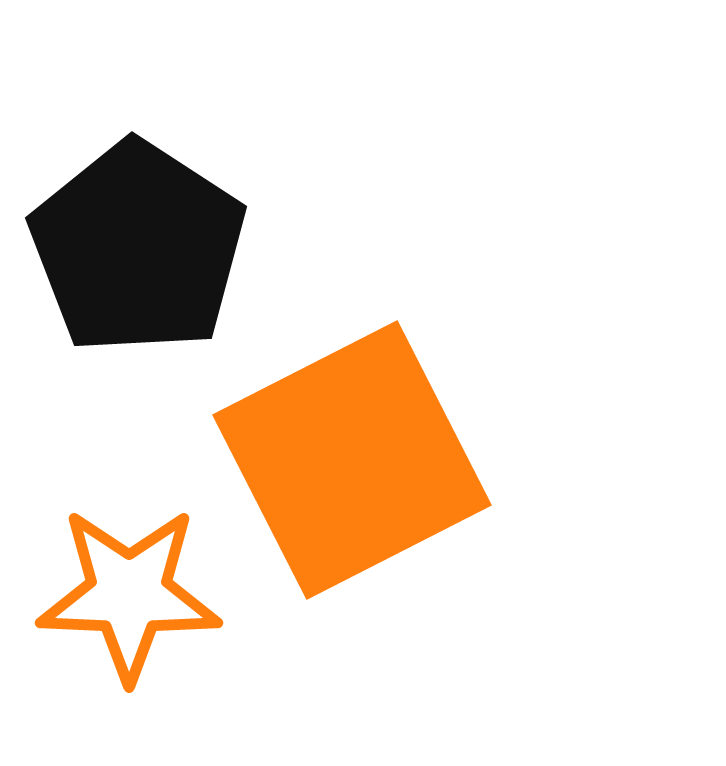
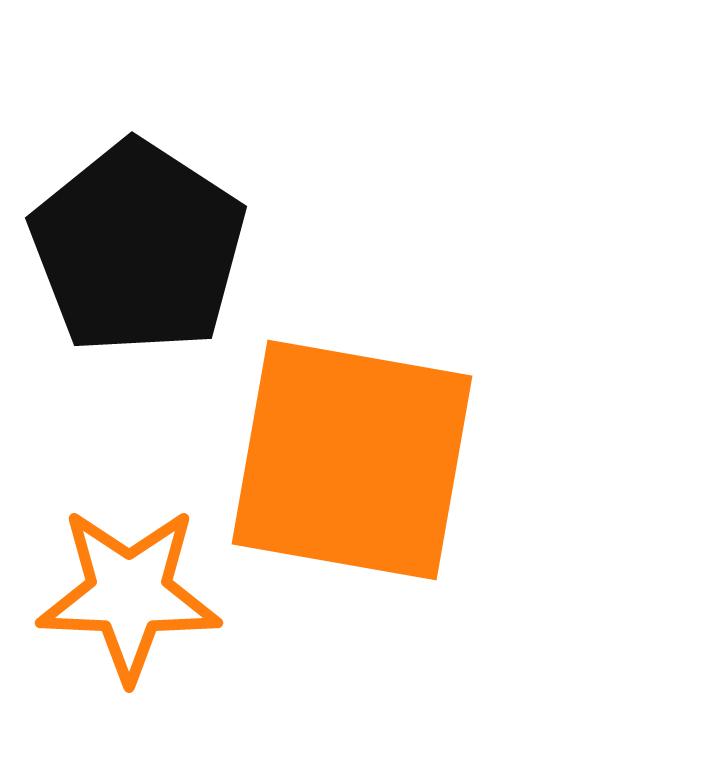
orange square: rotated 37 degrees clockwise
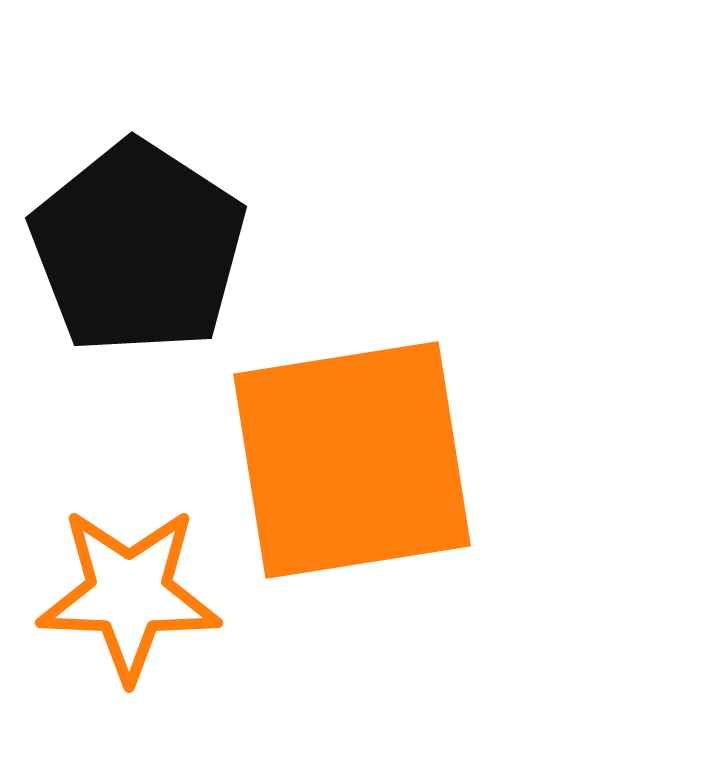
orange square: rotated 19 degrees counterclockwise
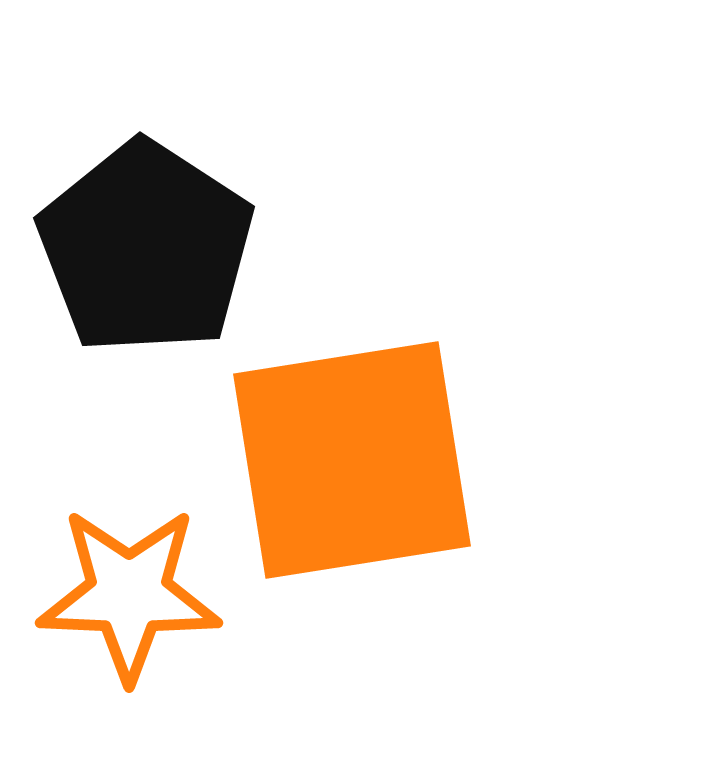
black pentagon: moved 8 px right
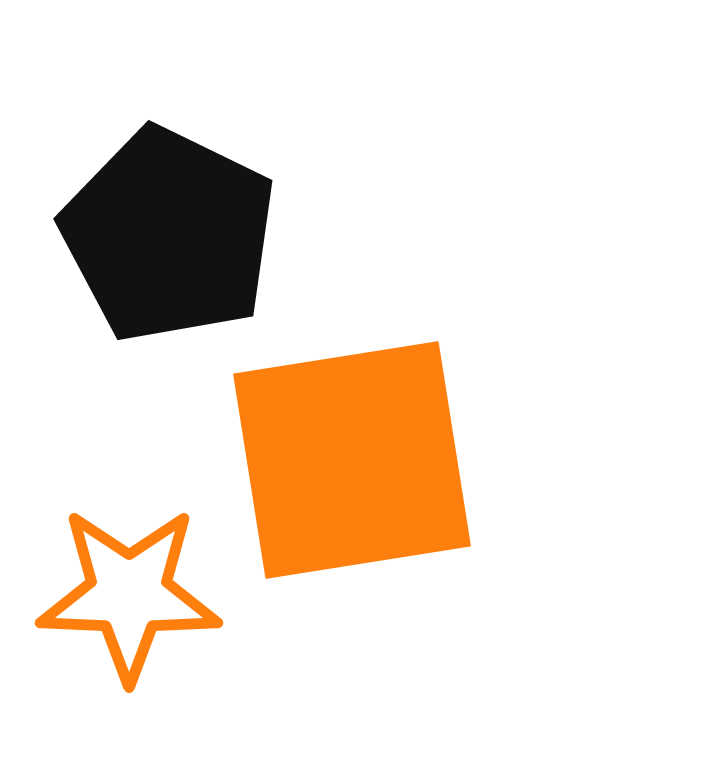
black pentagon: moved 23 px right, 13 px up; rotated 7 degrees counterclockwise
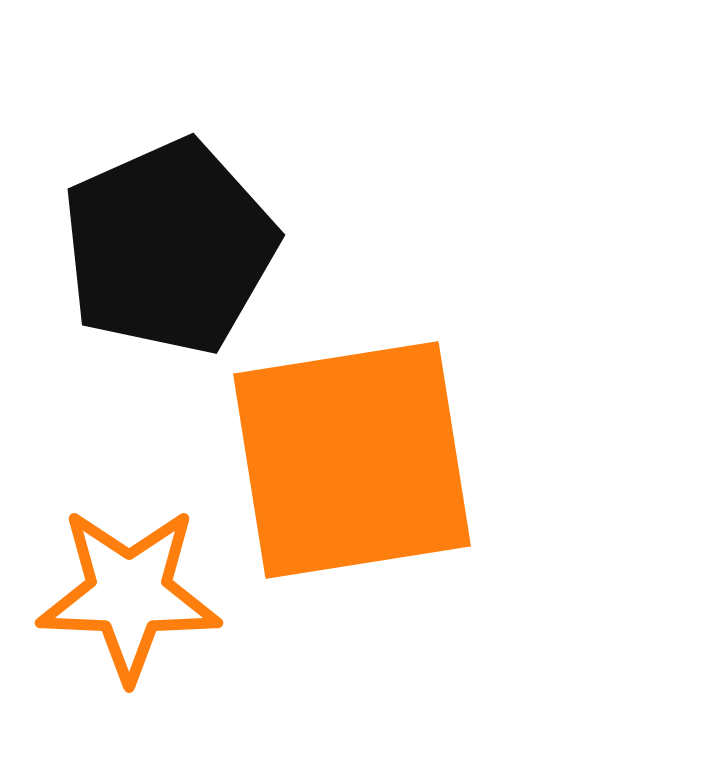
black pentagon: moved 12 px down; rotated 22 degrees clockwise
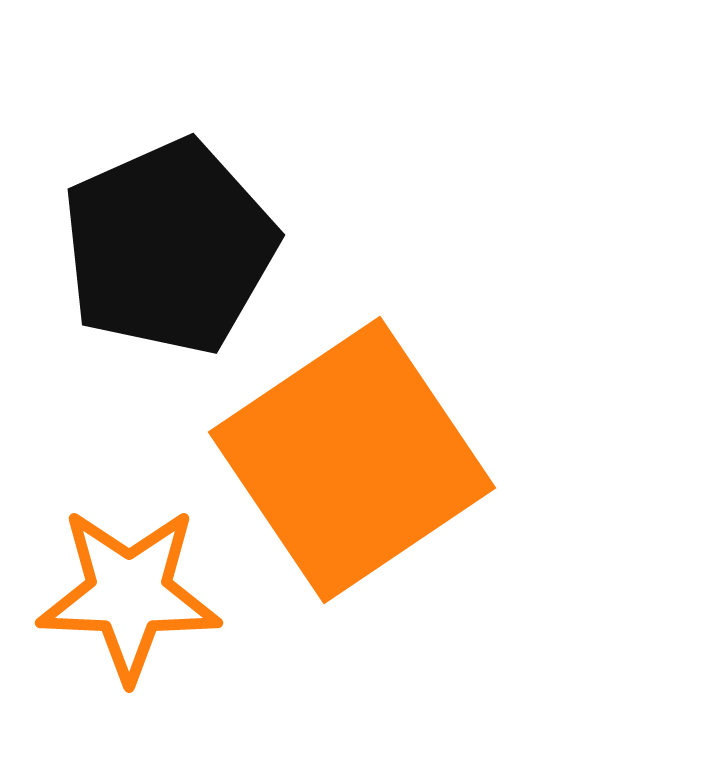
orange square: rotated 25 degrees counterclockwise
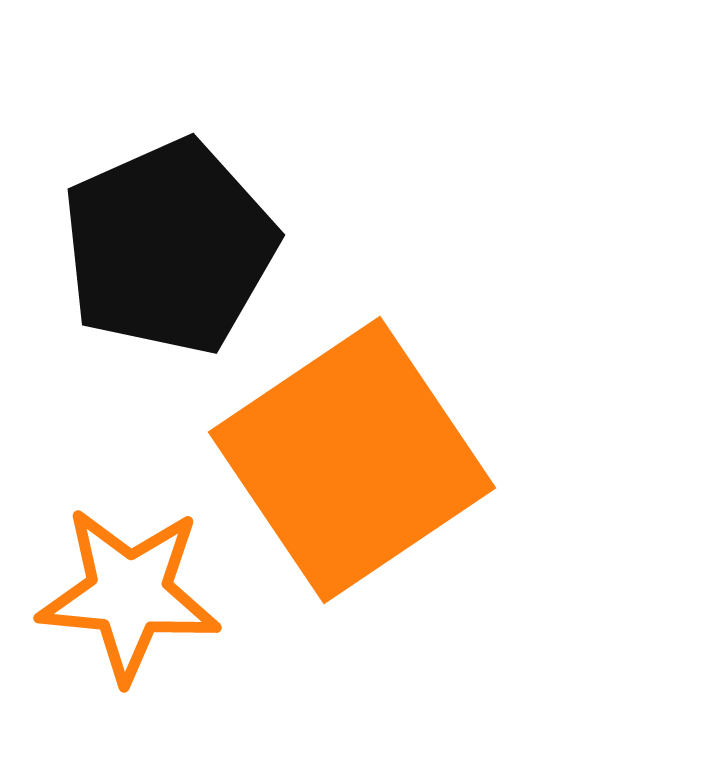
orange star: rotated 3 degrees clockwise
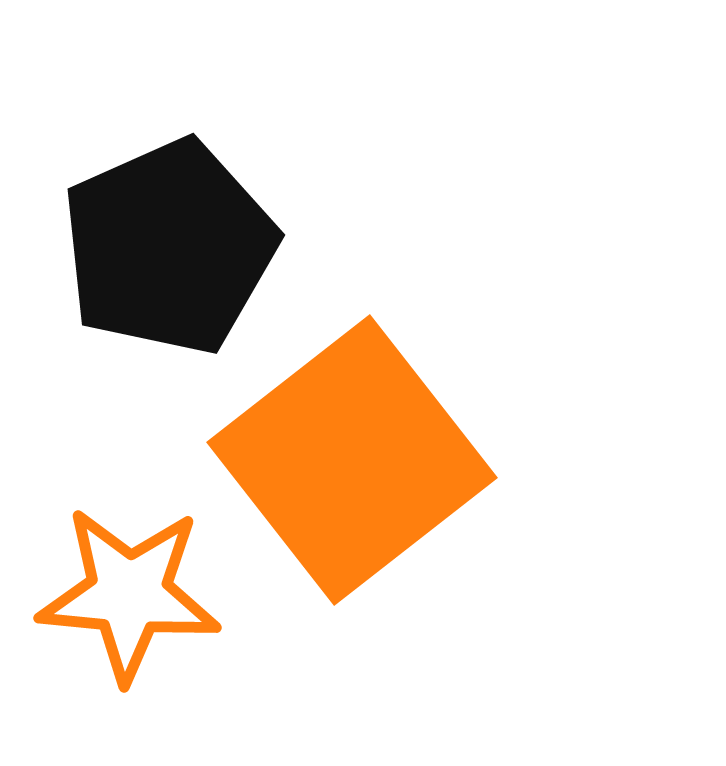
orange square: rotated 4 degrees counterclockwise
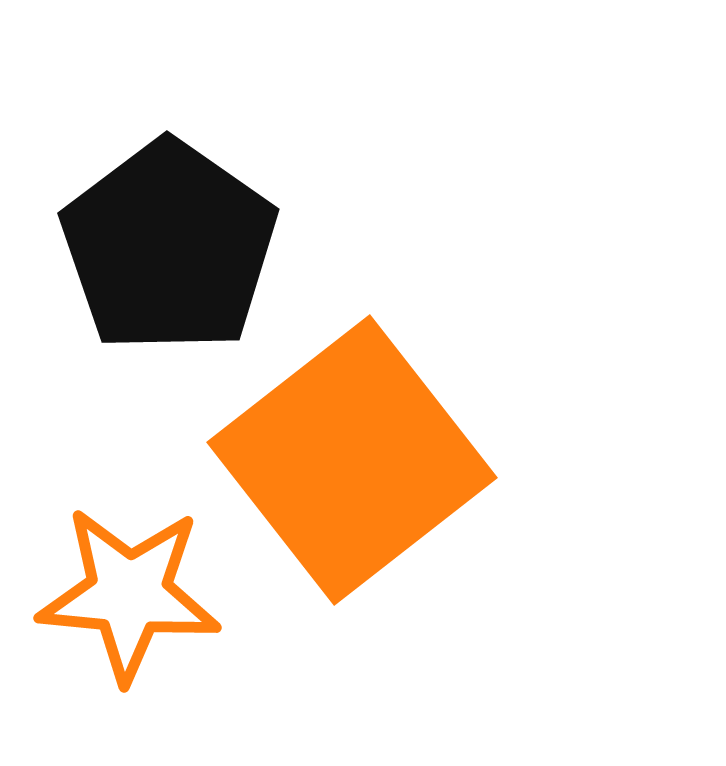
black pentagon: rotated 13 degrees counterclockwise
